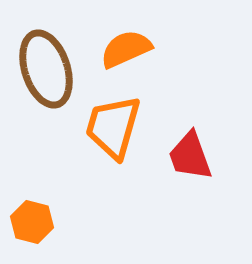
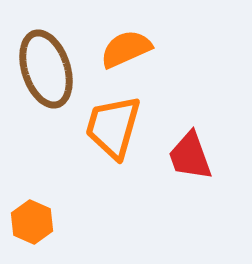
orange hexagon: rotated 9 degrees clockwise
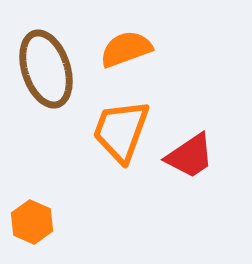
orange semicircle: rotated 4 degrees clockwise
orange trapezoid: moved 8 px right, 4 px down; rotated 4 degrees clockwise
red trapezoid: rotated 104 degrees counterclockwise
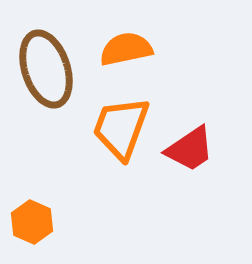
orange semicircle: rotated 8 degrees clockwise
orange trapezoid: moved 3 px up
red trapezoid: moved 7 px up
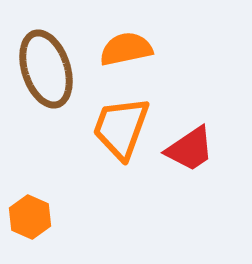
orange hexagon: moved 2 px left, 5 px up
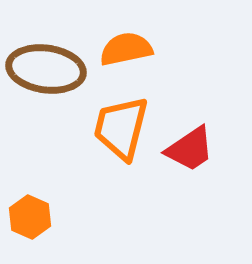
brown ellipse: rotated 64 degrees counterclockwise
orange trapezoid: rotated 6 degrees counterclockwise
